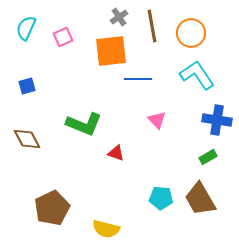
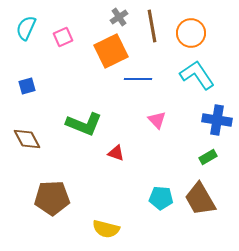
orange square: rotated 20 degrees counterclockwise
brown pentagon: moved 10 px up; rotated 24 degrees clockwise
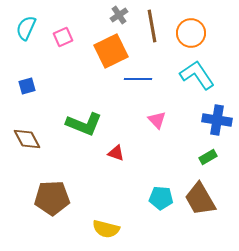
gray cross: moved 2 px up
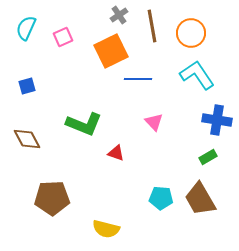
pink triangle: moved 3 px left, 2 px down
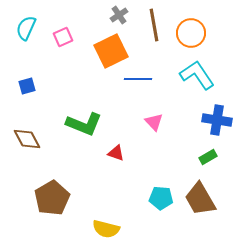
brown line: moved 2 px right, 1 px up
brown pentagon: rotated 28 degrees counterclockwise
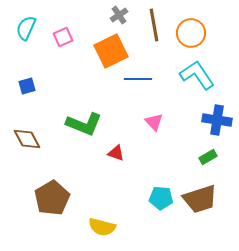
brown trapezoid: rotated 78 degrees counterclockwise
yellow semicircle: moved 4 px left, 2 px up
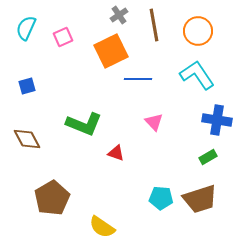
orange circle: moved 7 px right, 2 px up
yellow semicircle: rotated 20 degrees clockwise
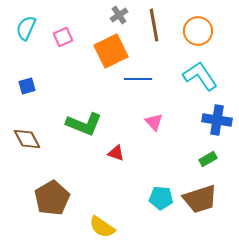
cyan L-shape: moved 3 px right, 1 px down
green rectangle: moved 2 px down
